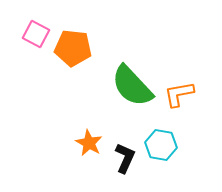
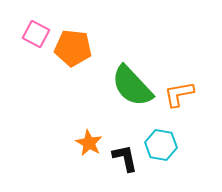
black L-shape: rotated 36 degrees counterclockwise
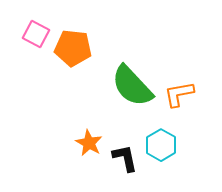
cyan hexagon: rotated 20 degrees clockwise
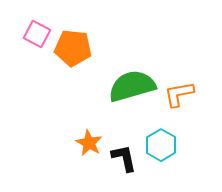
pink square: moved 1 px right
green semicircle: rotated 117 degrees clockwise
black L-shape: moved 1 px left
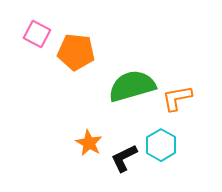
orange pentagon: moved 3 px right, 4 px down
orange L-shape: moved 2 px left, 4 px down
black L-shape: rotated 104 degrees counterclockwise
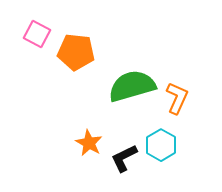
orange L-shape: rotated 124 degrees clockwise
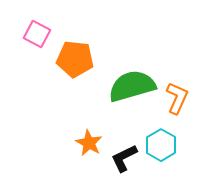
orange pentagon: moved 1 px left, 7 px down
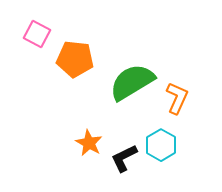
green semicircle: moved 4 px up; rotated 15 degrees counterclockwise
